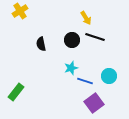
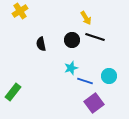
green rectangle: moved 3 px left
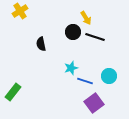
black circle: moved 1 px right, 8 px up
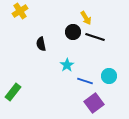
cyan star: moved 4 px left, 3 px up; rotated 16 degrees counterclockwise
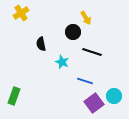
yellow cross: moved 1 px right, 2 px down
black line: moved 3 px left, 15 px down
cyan star: moved 5 px left, 3 px up; rotated 16 degrees counterclockwise
cyan circle: moved 5 px right, 20 px down
green rectangle: moved 1 px right, 4 px down; rotated 18 degrees counterclockwise
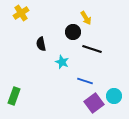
black line: moved 3 px up
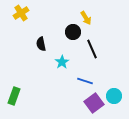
black line: rotated 48 degrees clockwise
cyan star: rotated 16 degrees clockwise
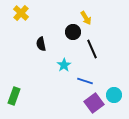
yellow cross: rotated 14 degrees counterclockwise
cyan star: moved 2 px right, 3 px down
cyan circle: moved 1 px up
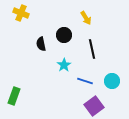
yellow cross: rotated 21 degrees counterclockwise
black circle: moved 9 px left, 3 px down
black line: rotated 12 degrees clockwise
cyan circle: moved 2 px left, 14 px up
purple square: moved 3 px down
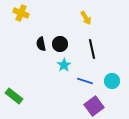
black circle: moved 4 px left, 9 px down
green rectangle: rotated 72 degrees counterclockwise
